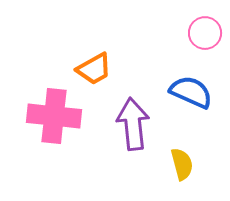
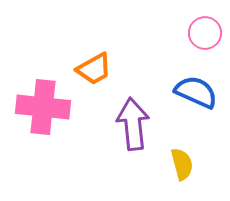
blue semicircle: moved 5 px right
pink cross: moved 11 px left, 9 px up
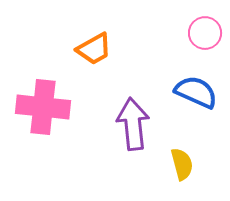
orange trapezoid: moved 20 px up
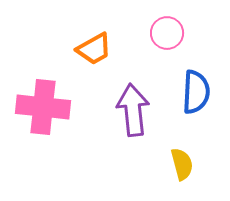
pink circle: moved 38 px left
blue semicircle: rotated 69 degrees clockwise
purple arrow: moved 14 px up
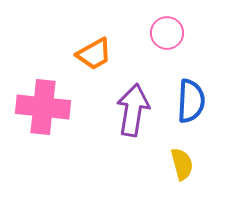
orange trapezoid: moved 5 px down
blue semicircle: moved 5 px left, 9 px down
purple arrow: rotated 15 degrees clockwise
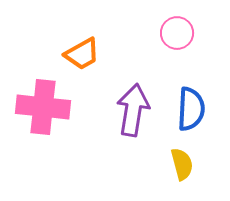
pink circle: moved 10 px right
orange trapezoid: moved 12 px left
blue semicircle: moved 8 px down
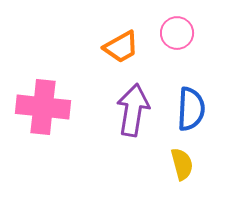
orange trapezoid: moved 39 px right, 7 px up
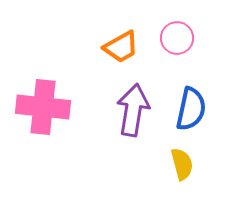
pink circle: moved 5 px down
blue semicircle: rotated 9 degrees clockwise
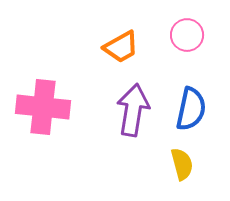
pink circle: moved 10 px right, 3 px up
